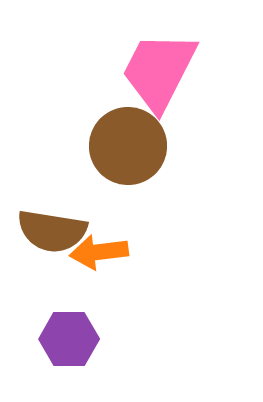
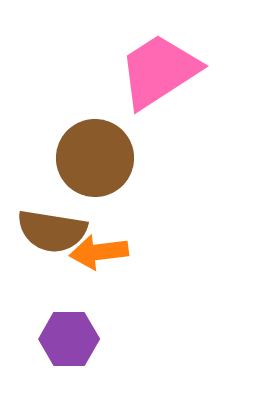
pink trapezoid: rotated 30 degrees clockwise
brown circle: moved 33 px left, 12 px down
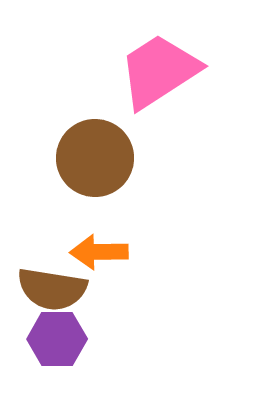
brown semicircle: moved 58 px down
orange arrow: rotated 6 degrees clockwise
purple hexagon: moved 12 px left
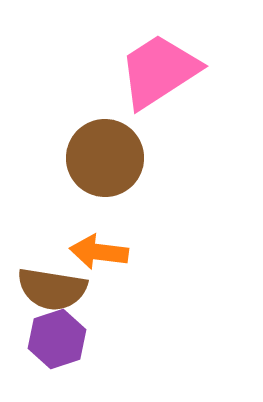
brown circle: moved 10 px right
orange arrow: rotated 8 degrees clockwise
purple hexagon: rotated 18 degrees counterclockwise
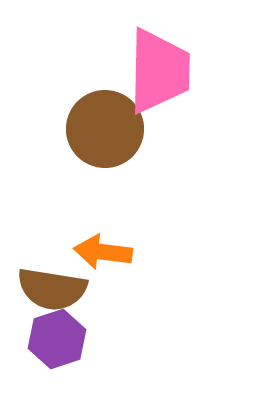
pink trapezoid: rotated 124 degrees clockwise
brown circle: moved 29 px up
orange arrow: moved 4 px right
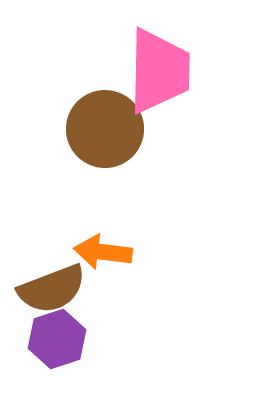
brown semicircle: rotated 30 degrees counterclockwise
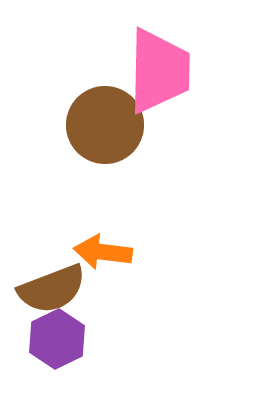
brown circle: moved 4 px up
purple hexagon: rotated 8 degrees counterclockwise
